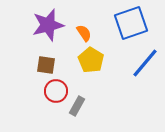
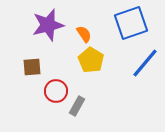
orange semicircle: moved 1 px down
brown square: moved 14 px left, 2 px down; rotated 12 degrees counterclockwise
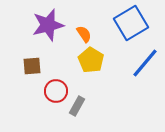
blue square: rotated 12 degrees counterclockwise
brown square: moved 1 px up
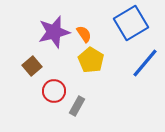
purple star: moved 6 px right, 7 px down
brown square: rotated 36 degrees counterclockwise
red circle: moved 2 px left
